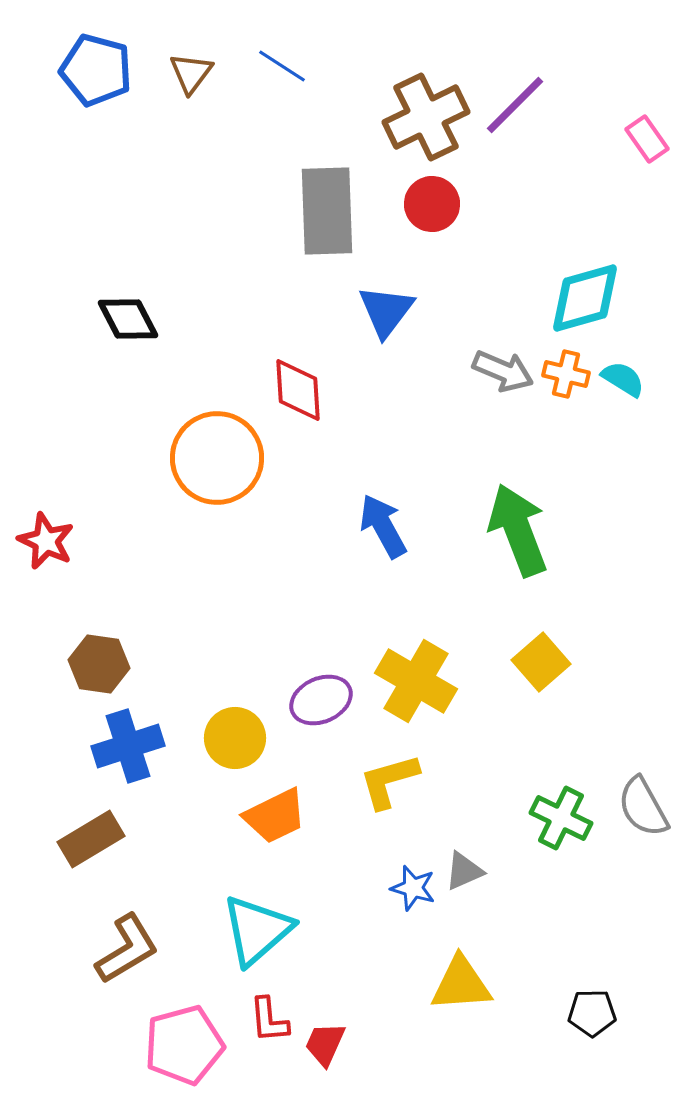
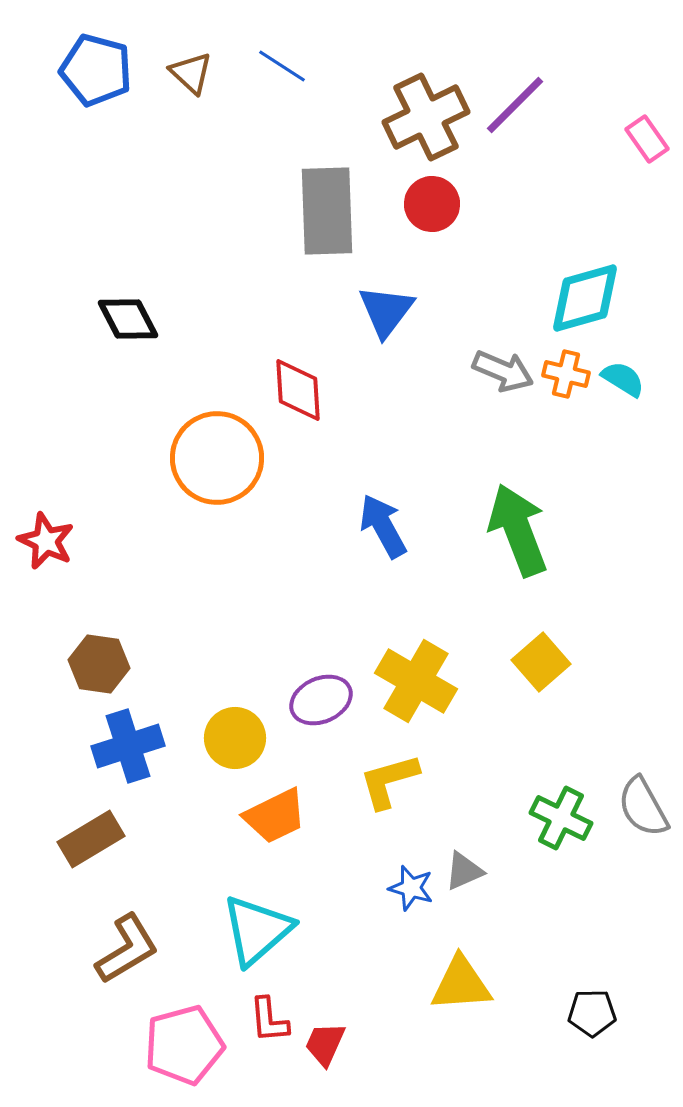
brown triangle: rotated 24 degrees counterclockwise
blue star: moved 2 px left
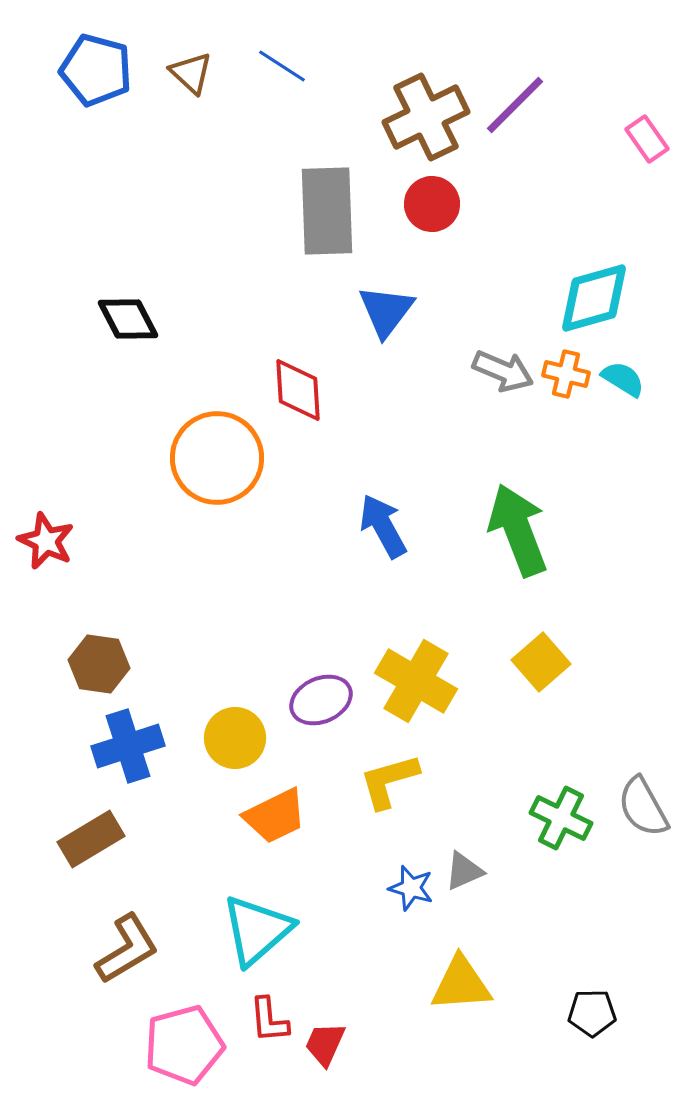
cyan diamond: moved 9 px right
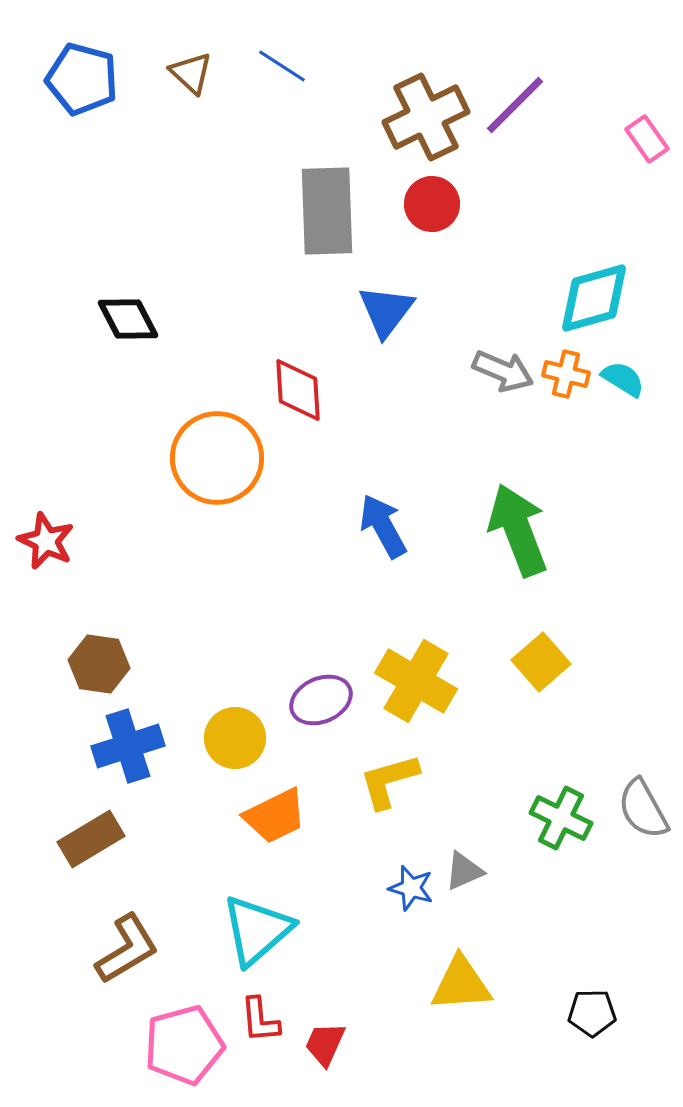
blue pentagon: moved 14 px left, 9 px down
gray semicircle: moved 2 px down
red L-shape: moved 9 px left
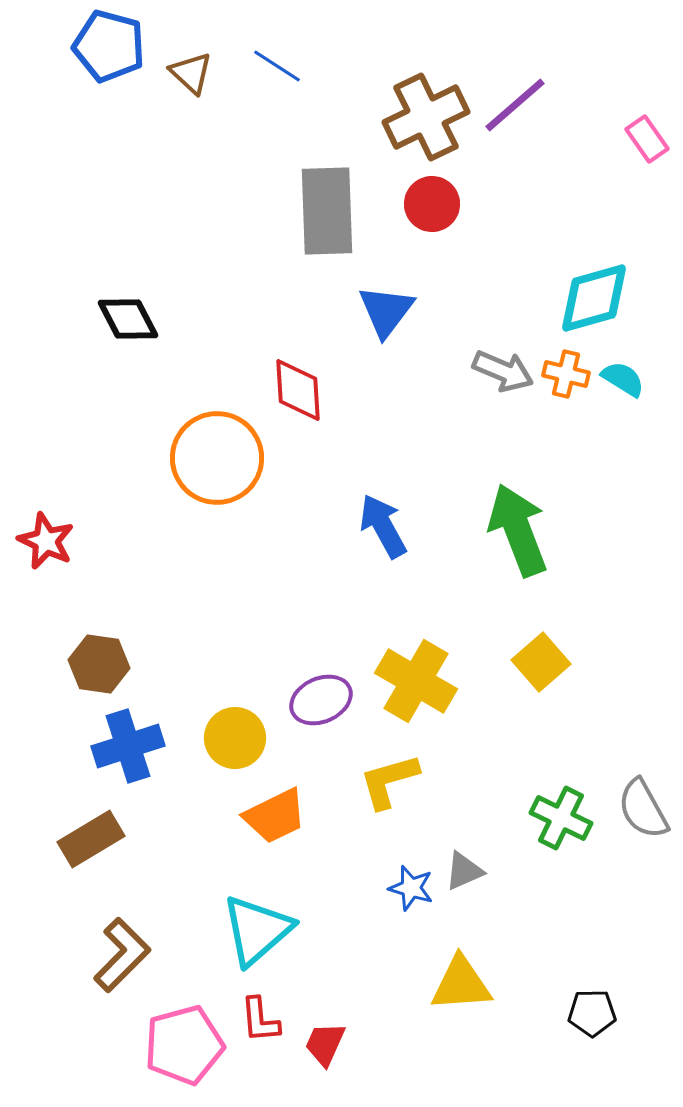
blue line: moved 5 px left
blue pentagon: moved 27 px right, 33 px up
purple line: rotated 4 degrees clockwise
brown L-shape: moved 5 px left, 6 px down; rotated 14 degrees counterclockwise
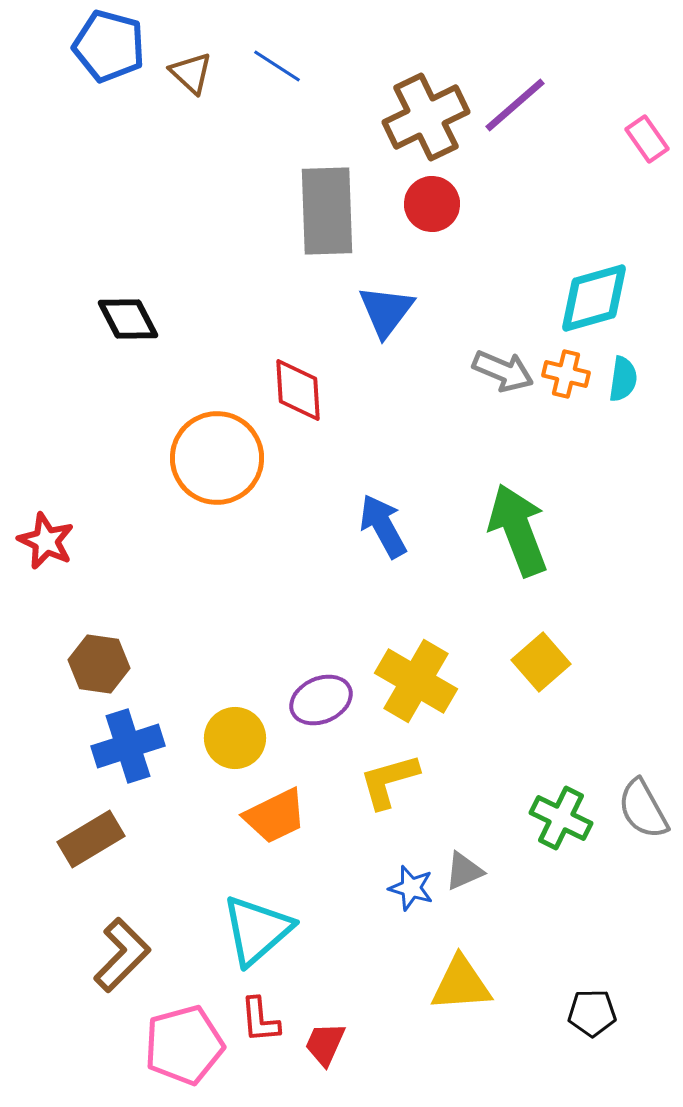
cyan semicircle: rotated 66 degrees clockwise
